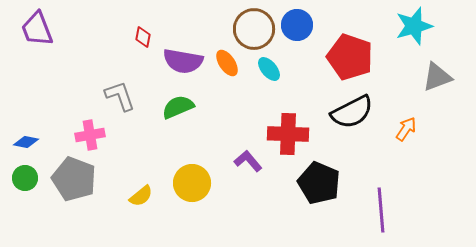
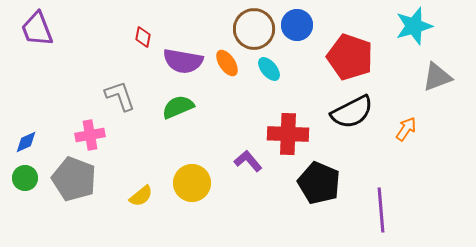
blue diamond: rotated 35 degrees counterclockwise
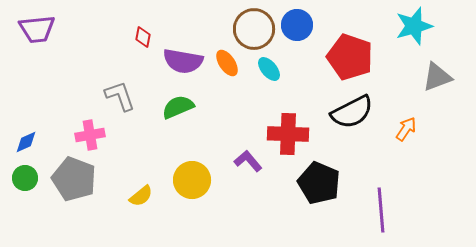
purple trapezoid: rotated 75 degrees counterclockwise
yellow circle: moved 3 px up
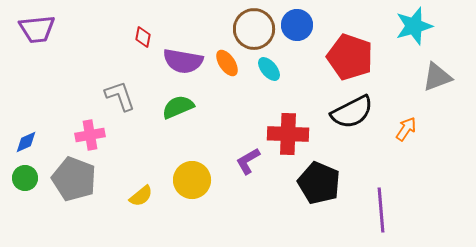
purple L-shape: rotated 80 degrees counterclockwise
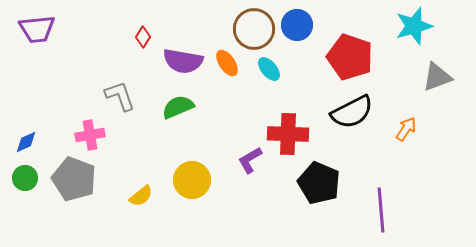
red diamond: rotated 20 degrees clockwise
purple L-shape: moved 2 px right, 1 px up
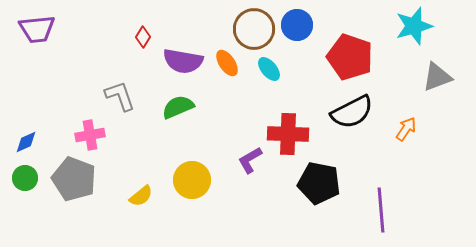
black pentagon: rotated 12 degrees counterclockwise
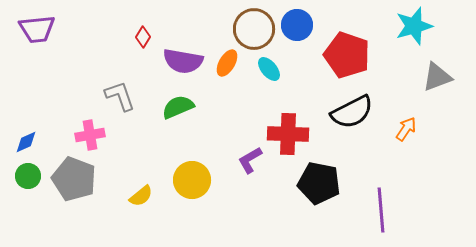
red pentagon: moved 3 px left, 2 px up
orange ellipse: rotated 64 degrees clockwise
green circle: moved 3 px right, 2 px up
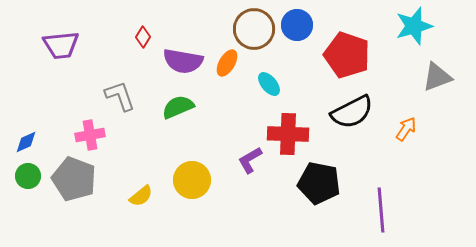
purple trapezoid: moved 24 px right, 16 px down
cyan ellipse: moved 15 px down
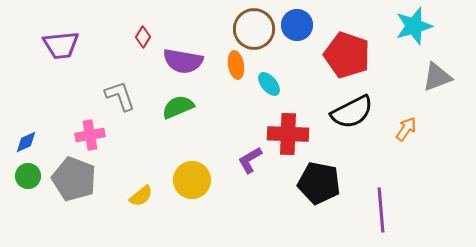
orange ellipse: moved 9 px right, 2 px down; rotated 40 degrees counterclockwise
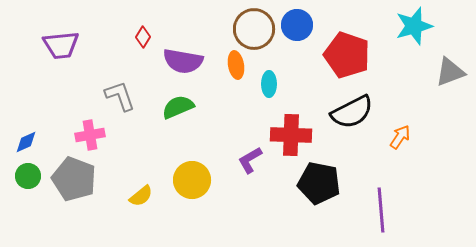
gray triangle: moved 13 px right, 5 px up
cyan ellipse: rotated 40 degrees clockwise
orange arrow: moved 6 px left, 8 px down
red cross: moved 3 px right, 1 px down
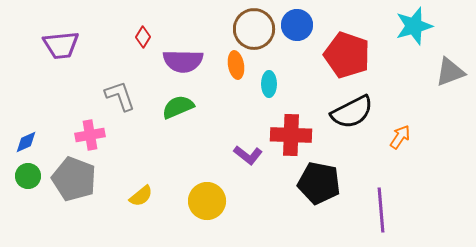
purple semicircle: rotated 9 degrees counterclockwise
purple L-shape: moved 2 px left, 5 px up; rotated 112 degrees counterclockwise
yellow circle: moved 15 px right, 21 px down
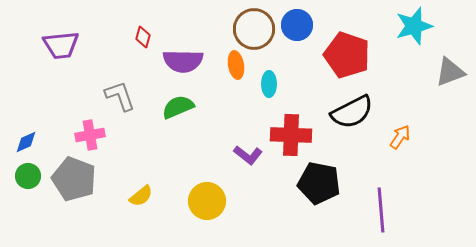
red diamond: rotated 15 degrees counterclockwise
